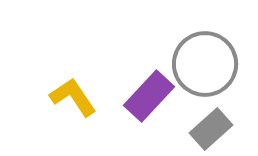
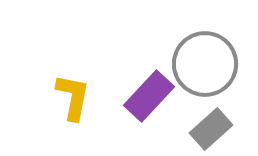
yellow L-shape: rotated 45 degrees clockwise
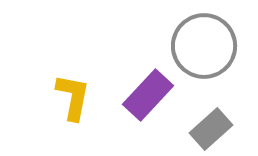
gray circle: moved 1 px left, 18 px up
purple rectangle: moved 1 px left, 1 px up
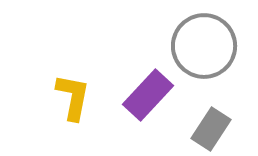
gray rectangle: rotated 15 degrees counterclockwise
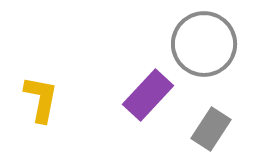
gray circle: moved 2 px up
yellow L-shape: moved 32 px left, 2 px down
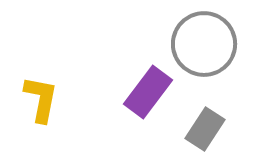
purple rectangle: moved 3 px up; rotated 6 degrees counterclockwise
gray rectangle: moved 6 px left
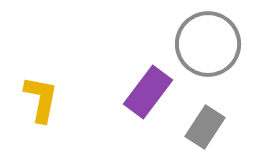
gray circle: moved 4 px right
gray rectangle: moved 2 px up
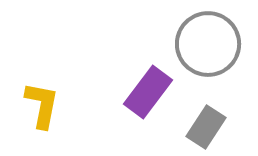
yellow L-shape: moved 1 px right, 6 px down
gray rectangle: moved 1 px right
